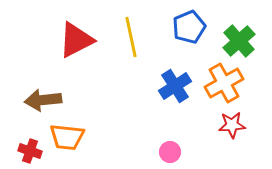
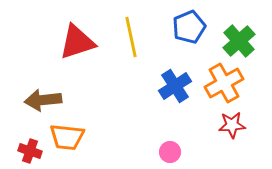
red triangle: moved 1 px right, 2 px down; rotated 9 degrees clockwise
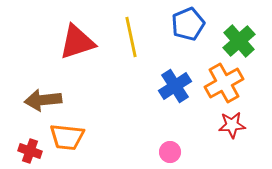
blue pentagon: moved 1 px left, 3 px up
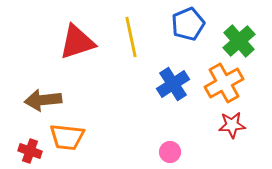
blue cross: moved 2 px left, 2 px up
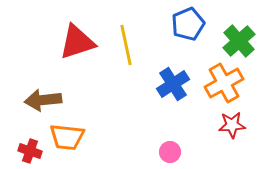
yellow line: moved 5 px left, 8 px down
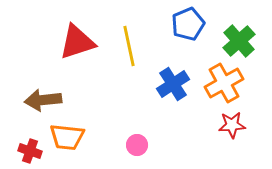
yellow line: moved 3 px right, 1 px down
pink circle: moved 33 px left, 7 px up
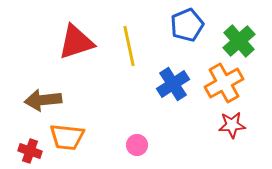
blue pentagon: moved 1 px left, 1 px down
red triangle: moved 1 px left
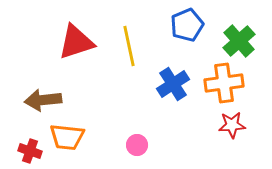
orange cross: rotated 21 degrees clockwise
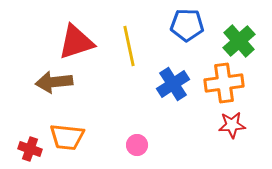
blue pentagon: rotated 24 degrees clockwise
brown arrow: moved 11 px right, 18 px up
red cross: moved 2 px up
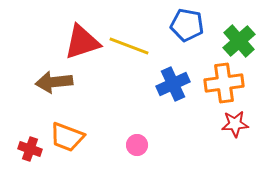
blue pentagon: rotated 8 degrees clockwise
red triangle: moved 6 px right
yellow line: rotated 57 degrees counterclockwise
blue cross: rotated 8 degrees clockwise
red star: moved 3 px right, 1 px up
orange trapezoid: rotated 15 degrees clockwise
